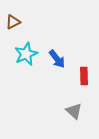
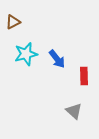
cyan star: rotated 10 degrees clockwise
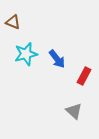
brown triangle: rotated 49 degrees clockwise
red rectangle: rotated 30 degrees clockwise
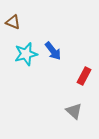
blue arrow: moved 4 px left, 8 px up
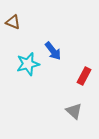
cyan star: moved 2 px right, 10 px down
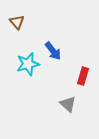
brown triangle: moved 4 px right; rotated 28 degrees clockwise
red rectangle: moved 1 px left; rotated 12 degrees counterclockwise
gray triangle: moved 6 px left, 7 px up
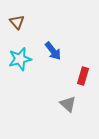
cyan star: moved 8 px left, 5 px up
